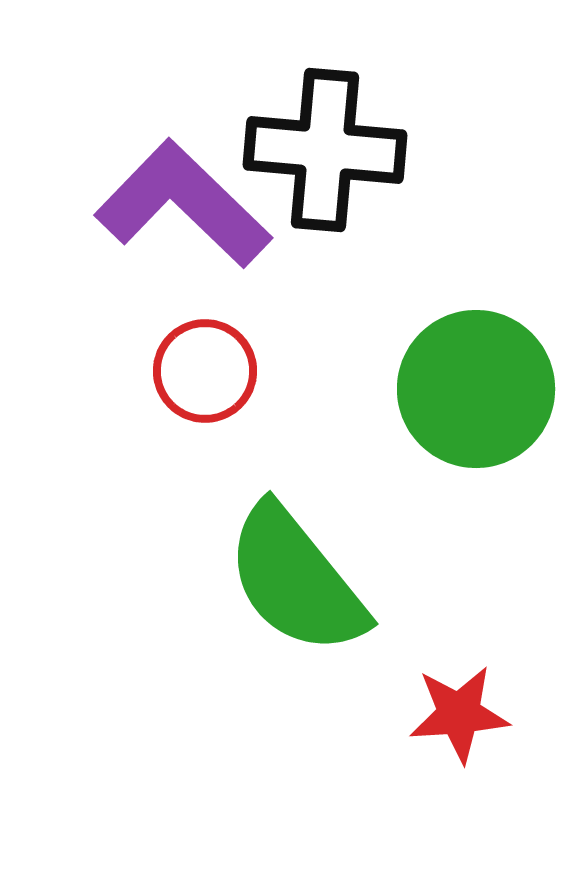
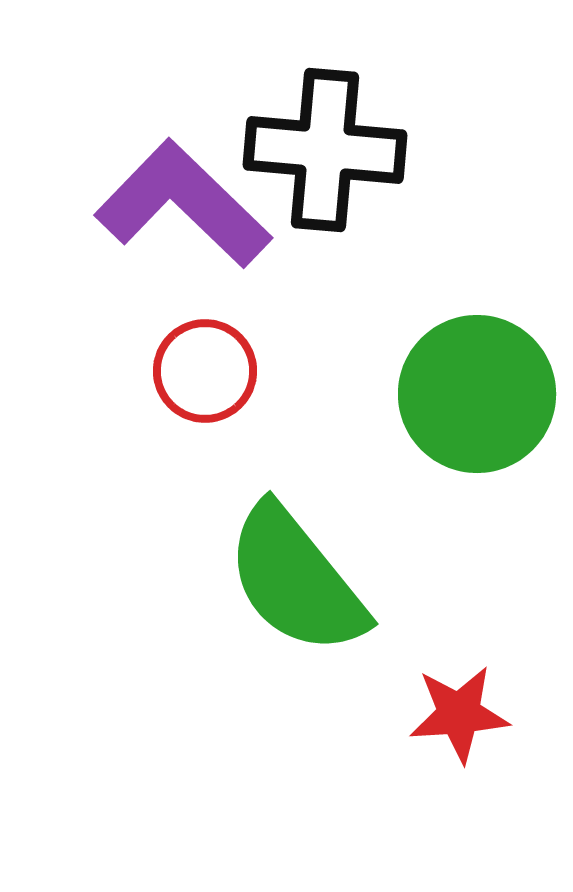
green circle: moved 1 px right, 5 px down
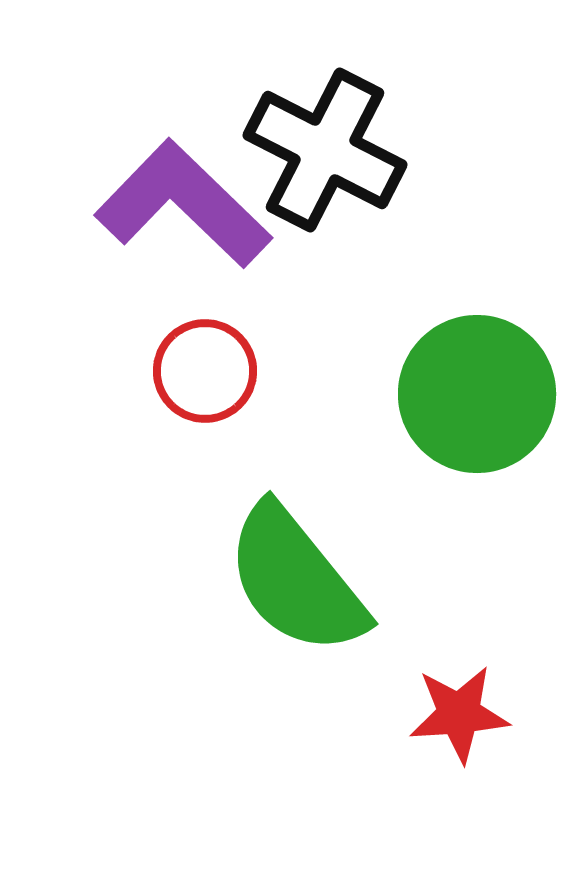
black cross: rotated 22 degrees clockwise
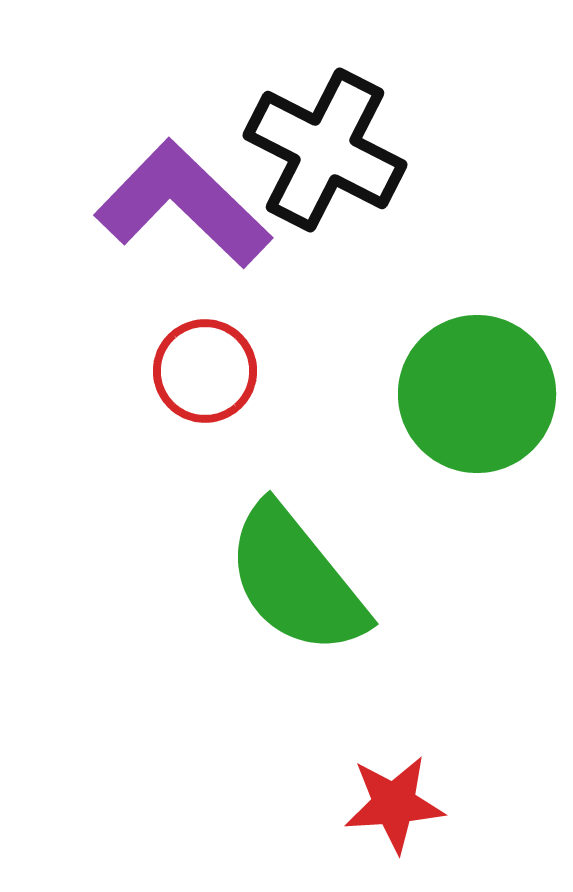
red star: moved 65 px left, 90 px down
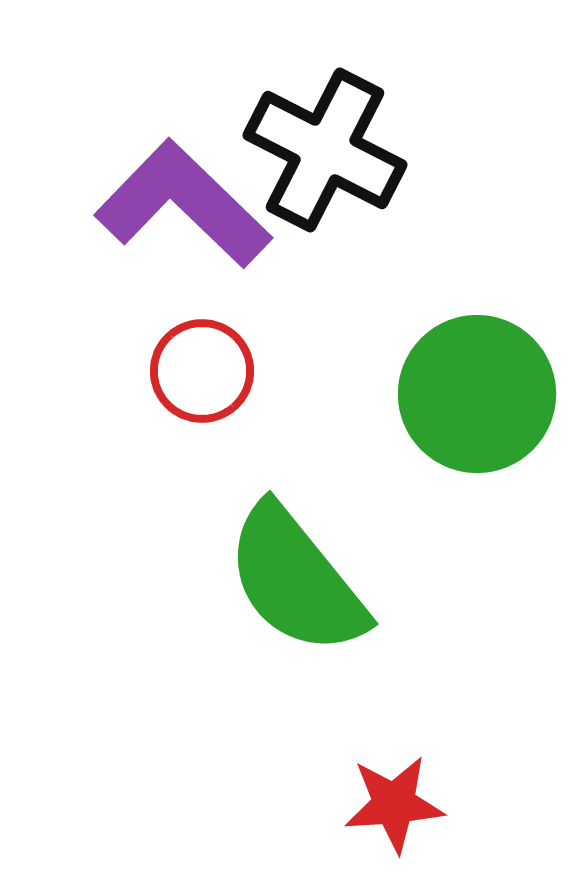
red circle: moved 3 px left
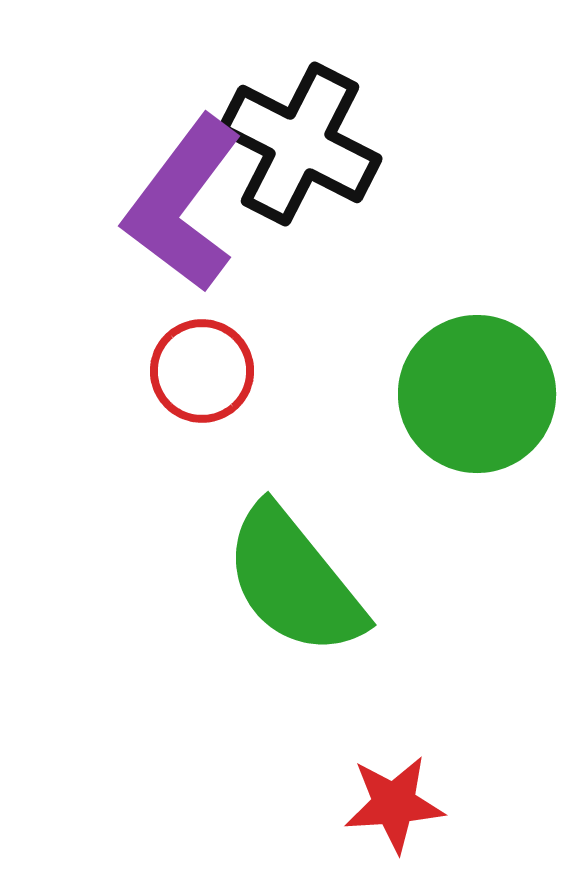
black cross: moved 25 px left, 6 px up
purple L-shape: rotated 97 degrees counterclockwise
green semicircle: moved 2 px left, 1 px down
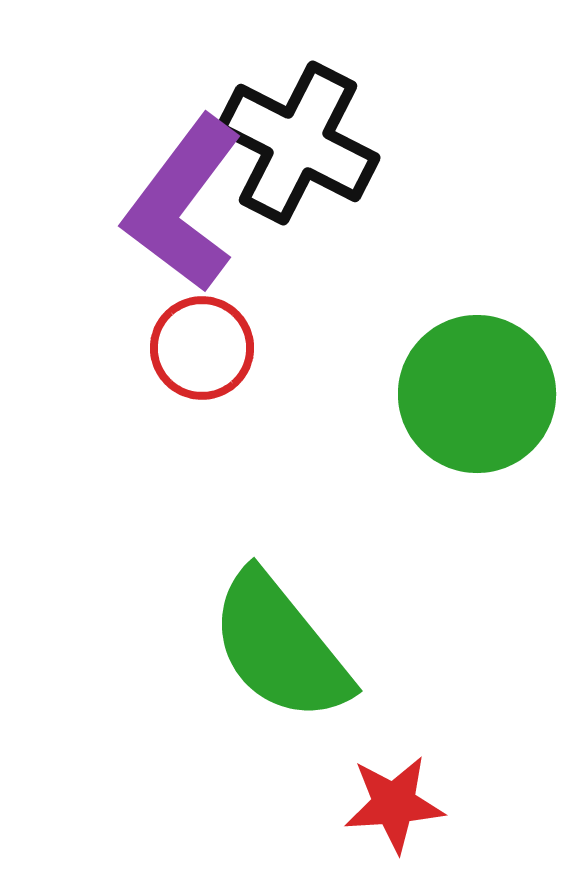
black cross: moved 2 px left, 1 px up
red circle: moved 23 px up
green semicircle: moved 14 px left, 66 px down
